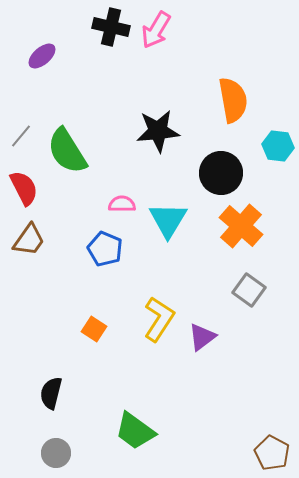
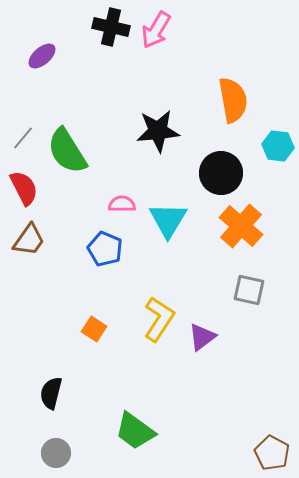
gray line: moved 2 px right, 2 px down
gray square: rotated 24 degrees counterclockwise
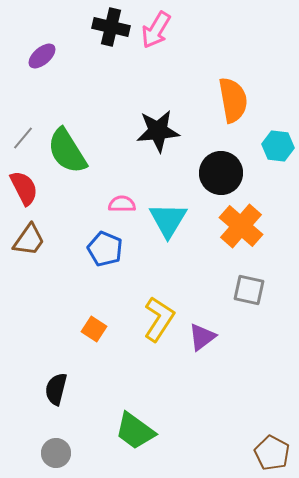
black semicircle: moved 5 px right, 4 px up
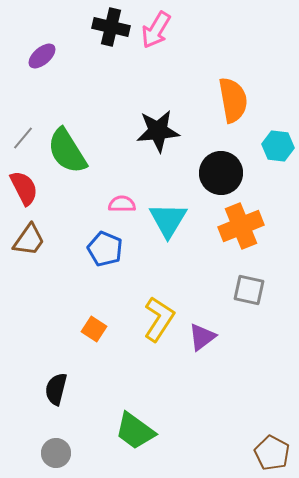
orange cross: rotated 27 degrees clockwise
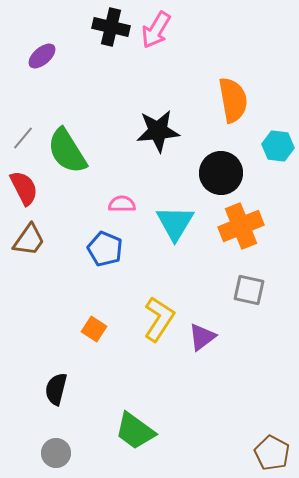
cyan triangle: moved 7 px right, 3 px down
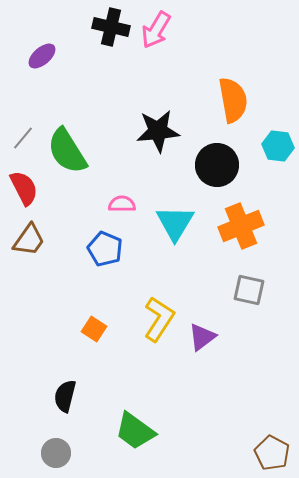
black circle: moved 4 px left, 8 px up
black semicircle: moved 9 px right, 7 px down
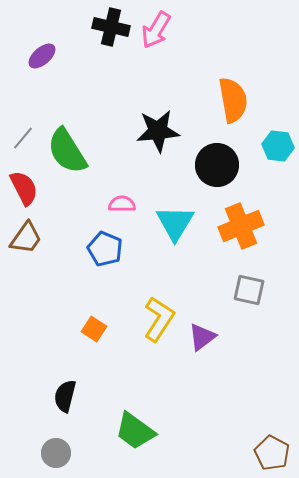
brown trapezoid: moved 3 px left, 2 px up
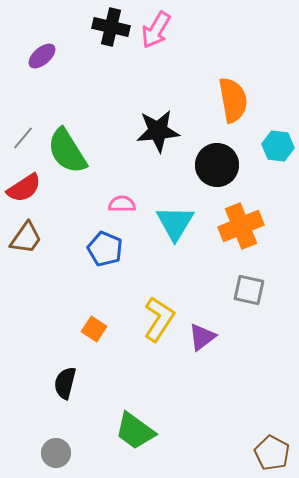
red semicircle: rotated 84 degrees clockwise
black semicircle: moved 13 px up
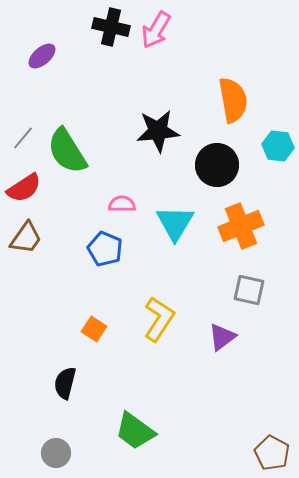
purple triangle: moved 20 px right
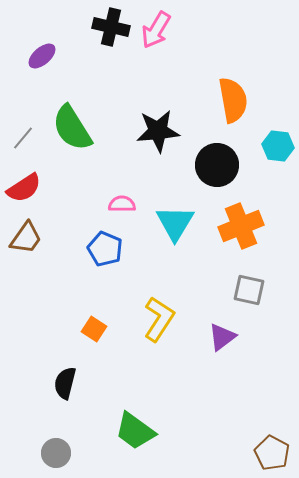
green semicircle: moved 5 px right, 23 px up
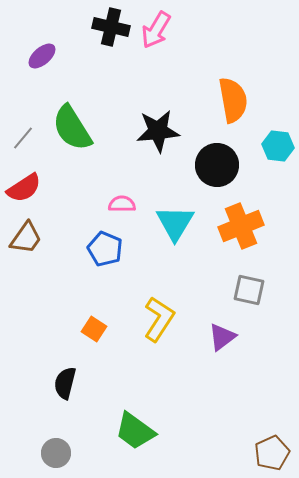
brown pentagon: rotated 20 degrees clockwise
